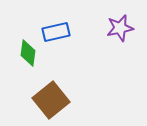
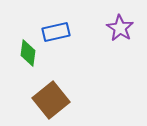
purple star: rotated 28 degrees counterclockwise
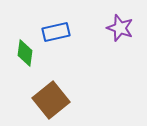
purple star: rotated 12 degrees counterclockwise
green diamond: moved 3 px left
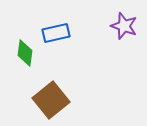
purple star: moved 4 px right, 2 px up
blue rectangle: moved 1 px down
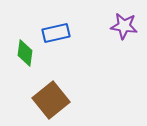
purple star: rotated 12 degrees counterclockwise
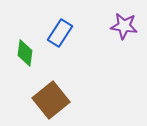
blue rectangle: moved 4 px right; rotated 44 degrees counterclockwise
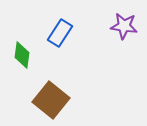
green diamond: moved 3 px left, 2 px down
brown square: rotated 12 degrees counterclockwise
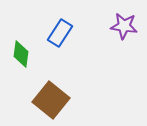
green diamond: moved 1 px left, 1 px up
